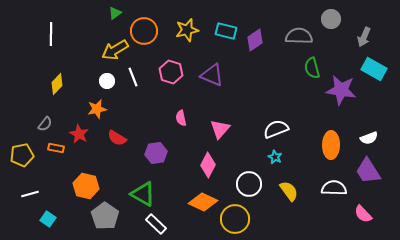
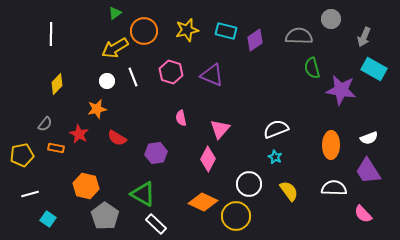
yellow arrow at (115, 50): moved 2 px up
pink diamond at (208, 165): moved 6 px up
yellow circle at (235, 219): moved 1 px right, 3 px up
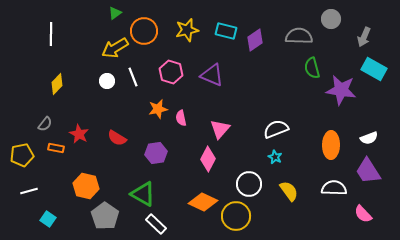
orange star at (97, 109): moved 61 px right
white line at (30, 194): moved 1 px left, 3 px up
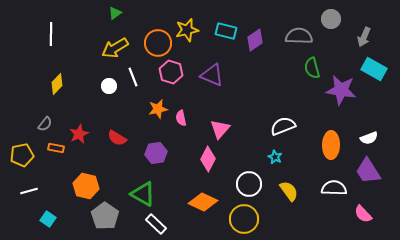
orange circle at (144, 31): moved 14 px right, 12 px down
white circle at (107, 81): moved 2 px right, 5 px down
white semicircle at (276, 129): moved 7 px right, 3 px up
red star at (79, 134): rotated 18 degrees clockwise
yellow circle at (236, 216): moved 8 px right, 3 px down
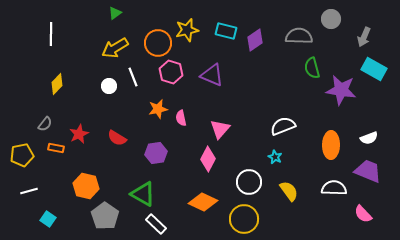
purple trapezoid at (368, 171): rotated 144 degrees clockwise
white circle at (249, 184): moved 2 px up
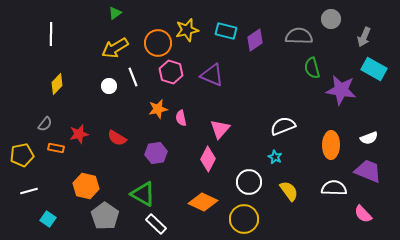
red star at (79, 134): rotated 12 degrees clockwise
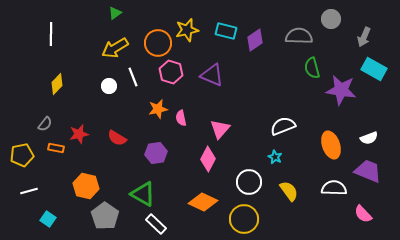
orange ellipse at (331, 145): rotated 20 degrees counterclockwise
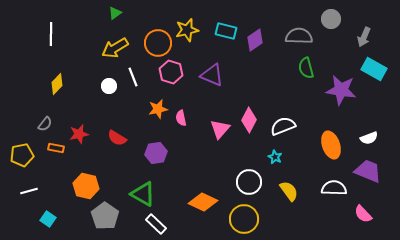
green semicircle at (312, 68): moved 6 px left
pink diamond at (208, 159): moved 41 px right, 39 px up
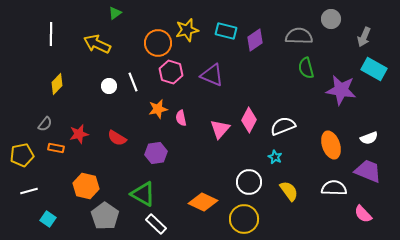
yellow arrow at (115, 48): moved 18 px left, 4 px up; rotated 56 degrees clockwise
white line at (133, 77): moved 5 px down
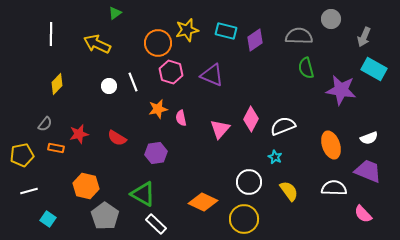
pink diamond at (249, 120): moved 2 px right, 1 px up
